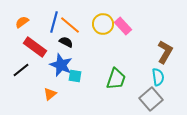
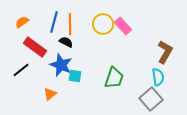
orange line: moved 1 px up; rotated 50 degrees clockwise
green trapezoid: moved 2 px left, 1 px up
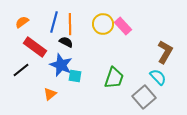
cyan semicircle: rotated 36 degrees counterclockwise
gray square: moved 7 px left, 2 px up
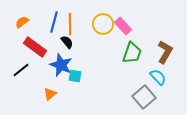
black semicircle: moved 1 px right; rotated 24 degrees clockwise
green trapezoid: moved 18 px right, 25 px up
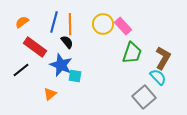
brown L-shape: moved 2 px left, 6 px down
